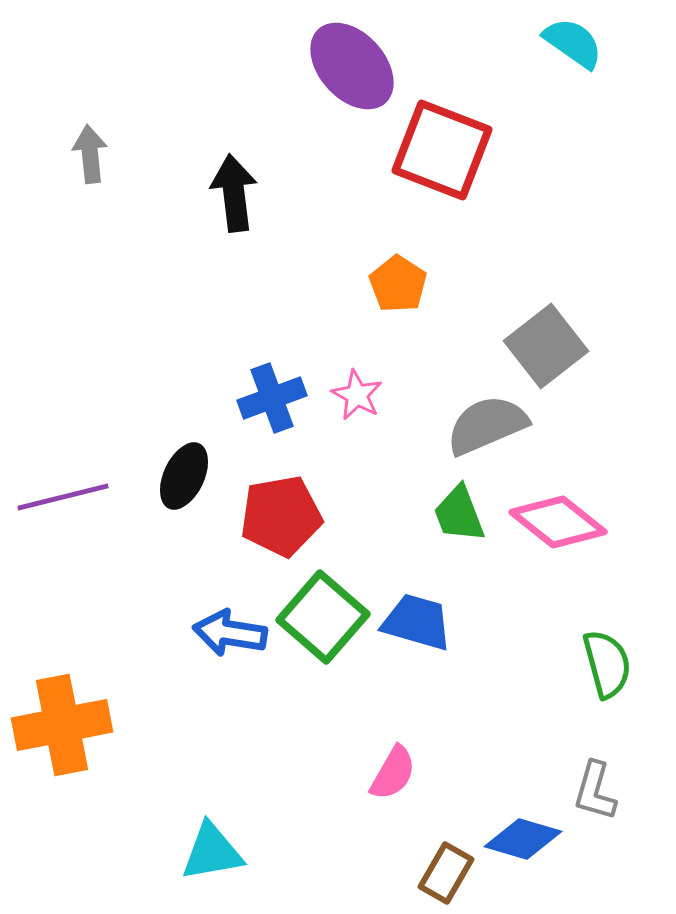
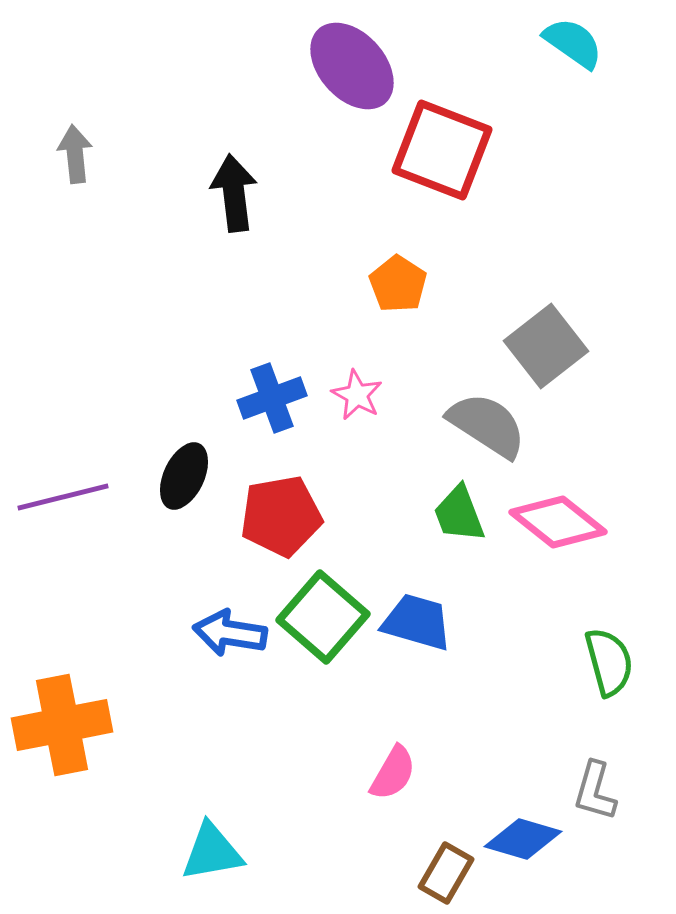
gray arrow: moved 15 px left
gray semicircle: rotated 56 degrees clockwise
green semicircle: moved 2 px right, 2 px up
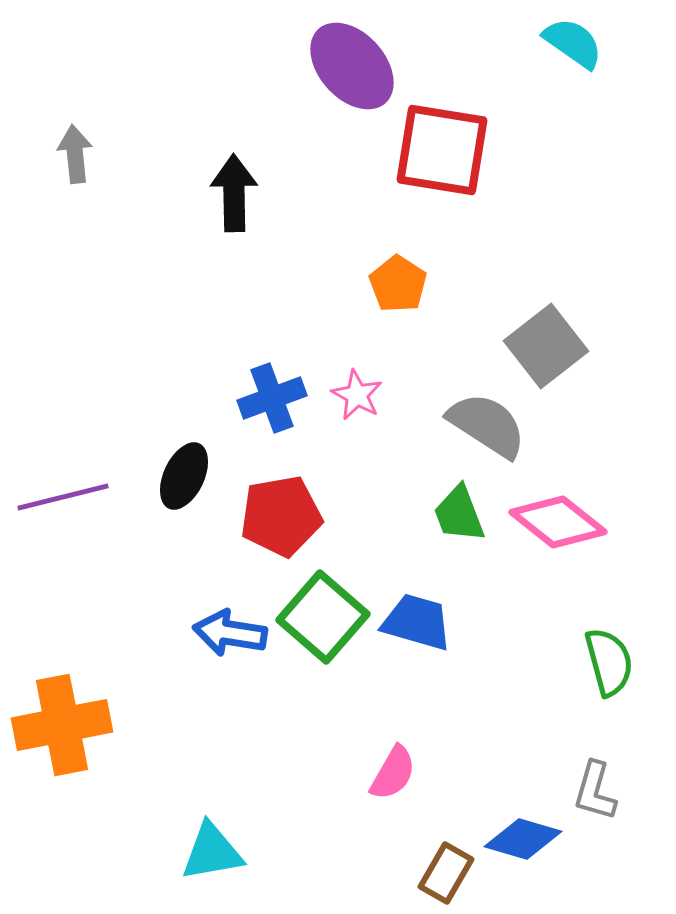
red square: rotated 12 degrees counterclockwise
black arrow: rotated 6 degrees clockwise
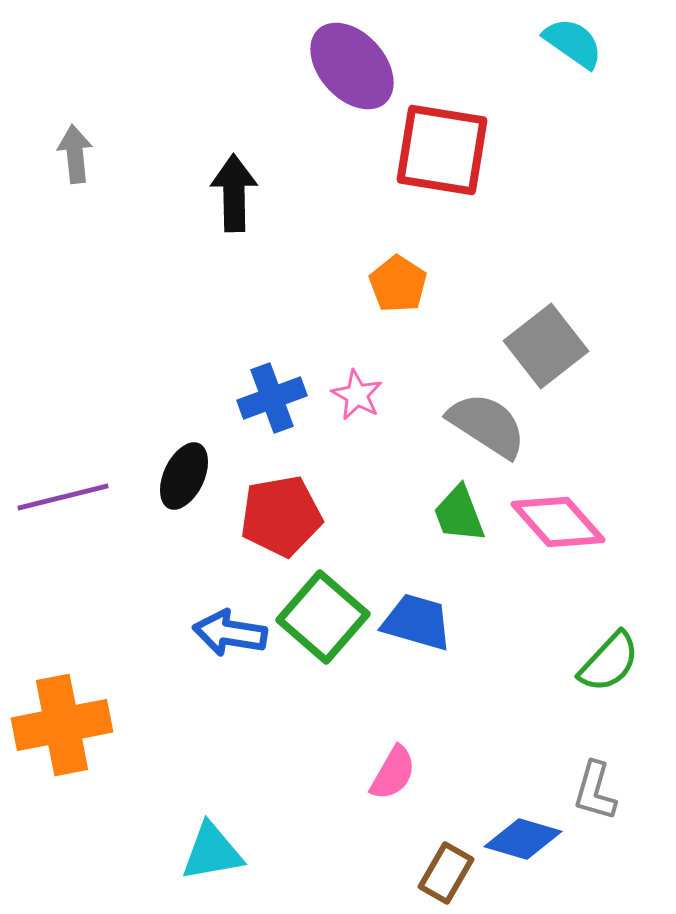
pink diamond: rotated 10 degrees clockwise
green semicircle: rotated 58 degrees clockwise
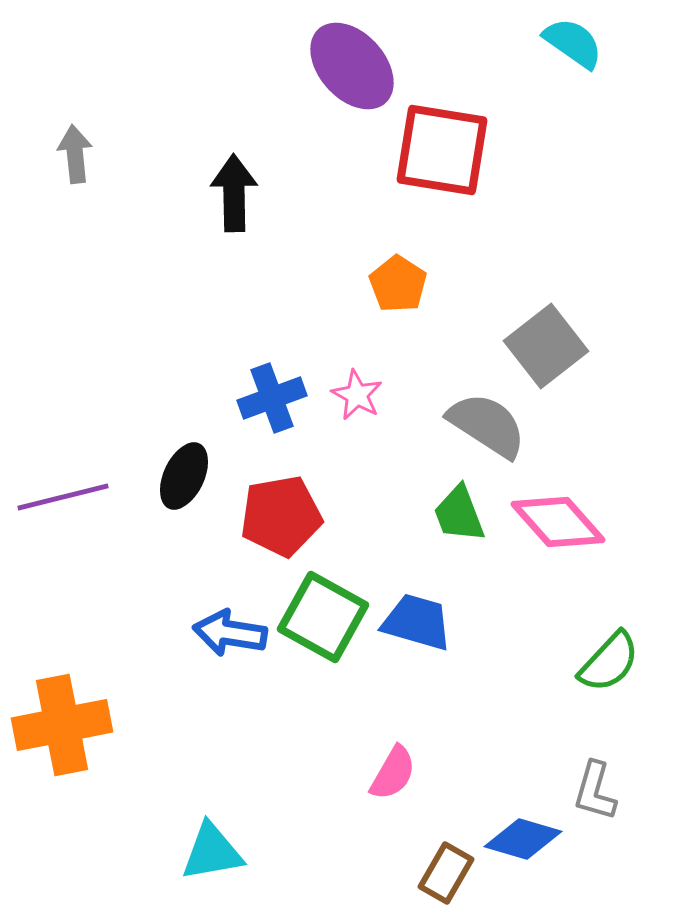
green square: rotated 12 degrees counterclockwise
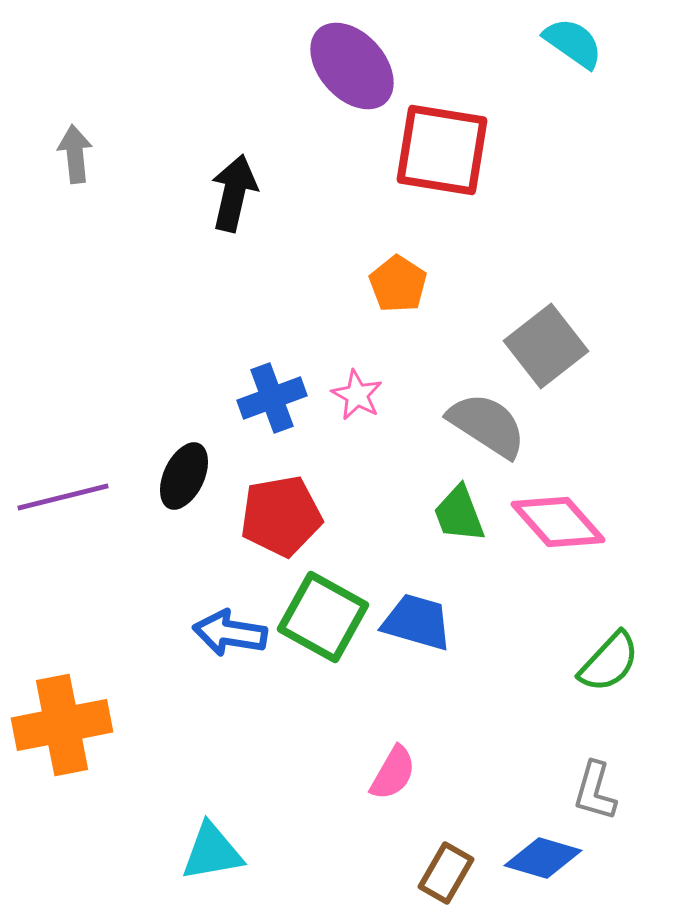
black arrow: rotated 14 degrees clockwise
blue diamond: moved 20 px right, 19 px down
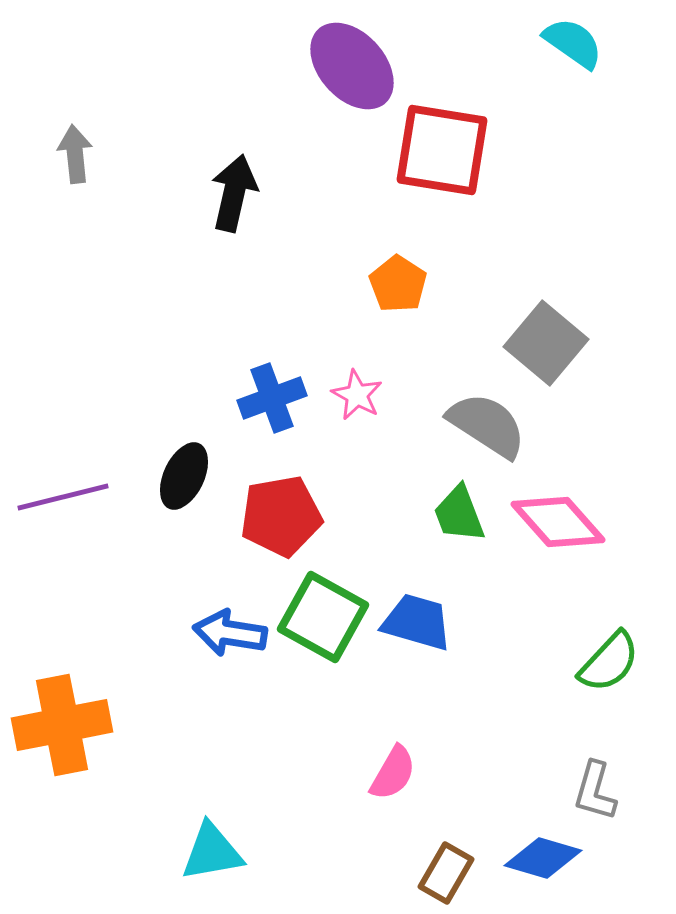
gray square: moved 3 px up; rotated 12 degrees counterclockwise
